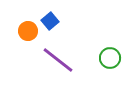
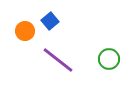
orange circle: moved 3 px left
green circle: moved 1 px left, 1 px down
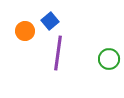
purple line: moved 7 px up; rotated 60 degrees clockwise
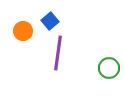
orange circle: moved 2 px left
green circle: moved 9 px down
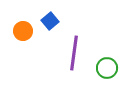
purple line: moved 16 px right
green circle: moved 2 px left
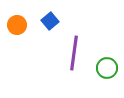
orange circle: moved 6 px left, 6 px up
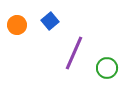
purple line: rotated 16 degrees clockwise
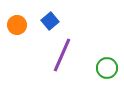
purple line: moved 12 px left, 2 px down
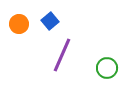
orange circle: moved 2 px right, 1 px up
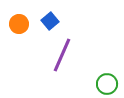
green circle: moved 16 px down
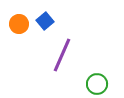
blue square: moved 5 px left
green circle: moved 10 px left
